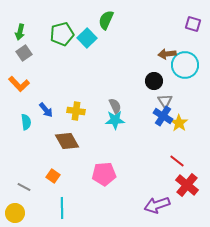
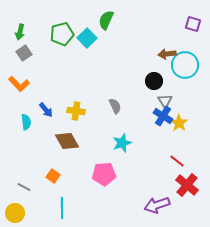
cyan star: moved 7 px right, 23 px down; rotated 18 degrees counterclockwise
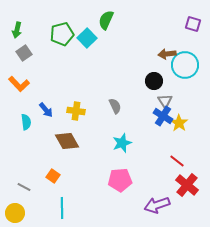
green arrow: moved 3 px left, 2 px up
pink pentagon: moved 16 px right, 6 px down
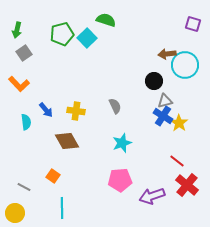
green semicircle: rotated 84 degrees clockwise
gray triangle: rotated 49 degrees clockwise
purple arrow: moved 5 px left, 9 px up
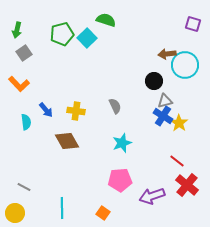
orange square: moved 50 px right, 37 px down
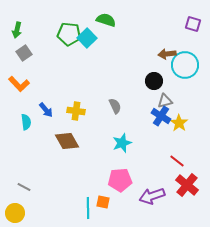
green pentagon: moved 7 px right; rotated 20 degrees clockwise
blue cross: moved 2 px left
cyan line: moved 26 px right
orange square: moved 11 px up; rotated 24 degrees counterclockwise
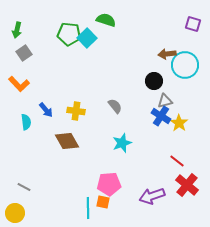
gray semicircle: rotated 14 degrees counterclockwise
pink pentagon: moved 11 px left, 4 px down
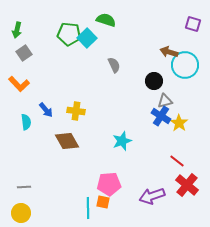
brown arrow: moved 2 px right, 2 px up; rotated 24 degrees clockwise
gray semicircle: moved 1 px left, 41 px up; rotated 14 degrees clockwise
cyan star: moved 2 px up
gray line: rotated 32 degrees counterclockwise
yellow circle: moved 6 px right
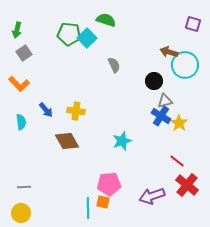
cyan semicircle: moved 5 px left
